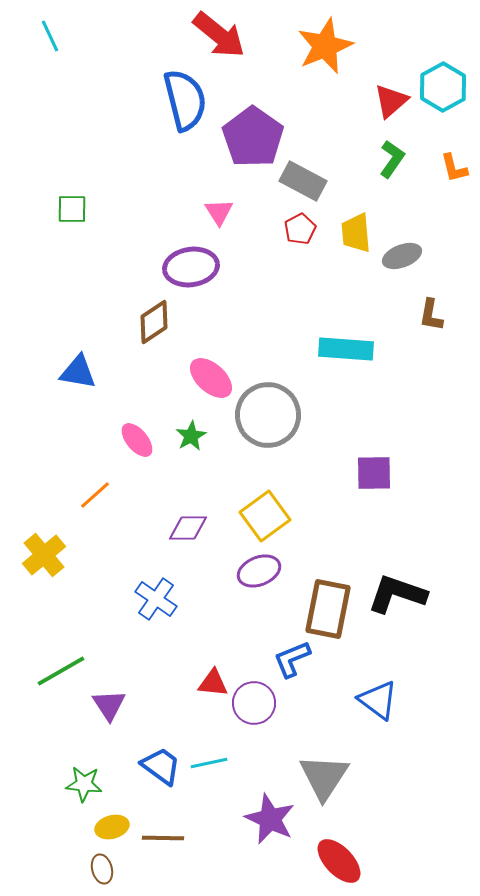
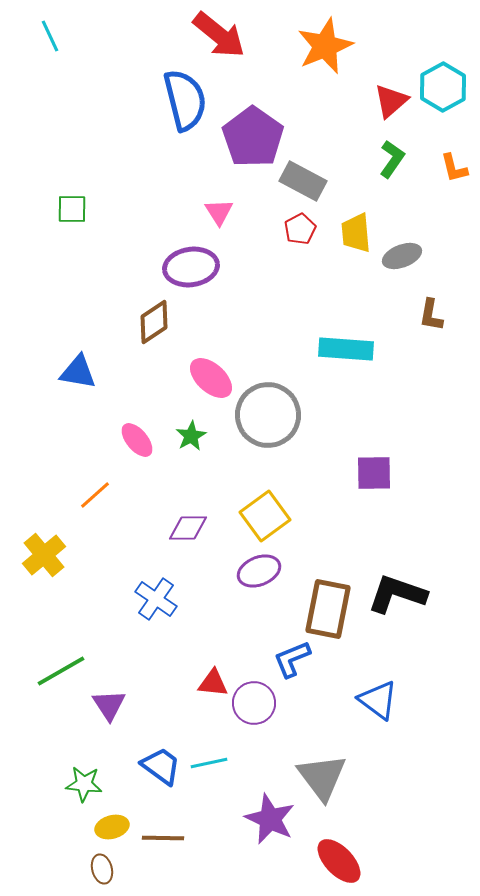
gray triangle at (324, 777): moved 2 px left; rotated 10 degrees counterclockwise
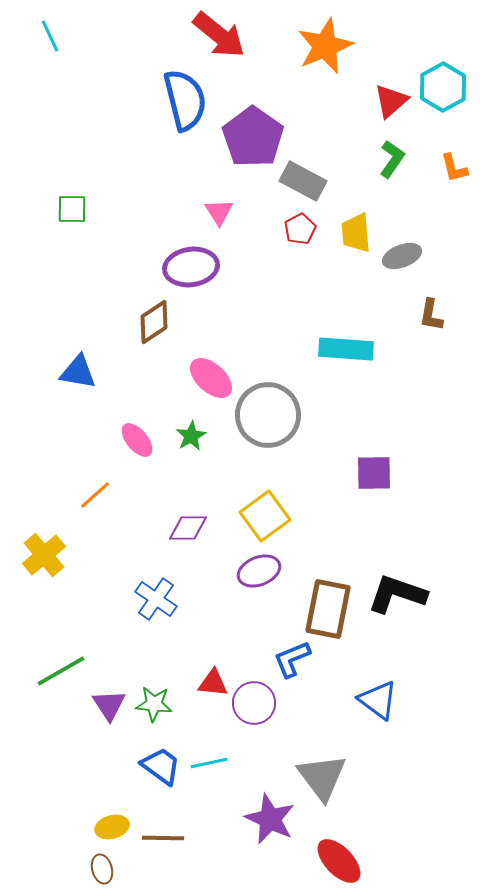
green star at (84, 784): moved 70 px right, 80 px up
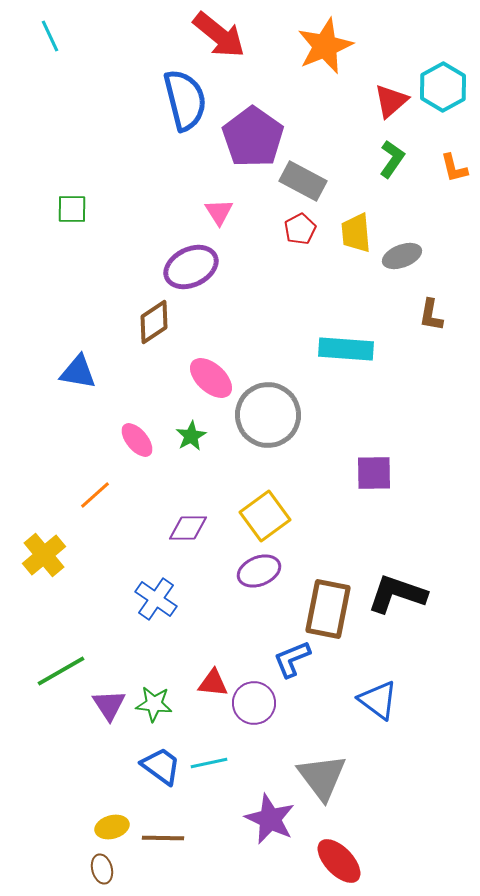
purple ellipse at (191, 267): rotated 18 degrees counterclockwise
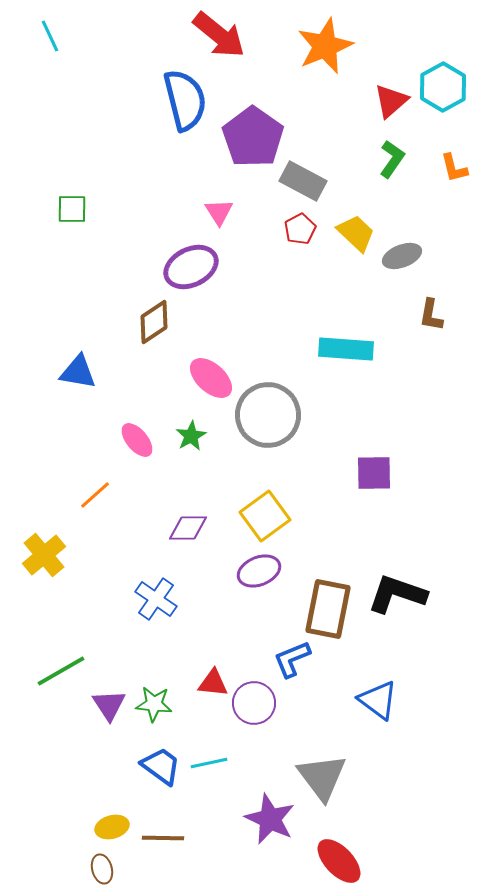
yellow trapezoid at (356, 233): rotated 138 degrees clockwise
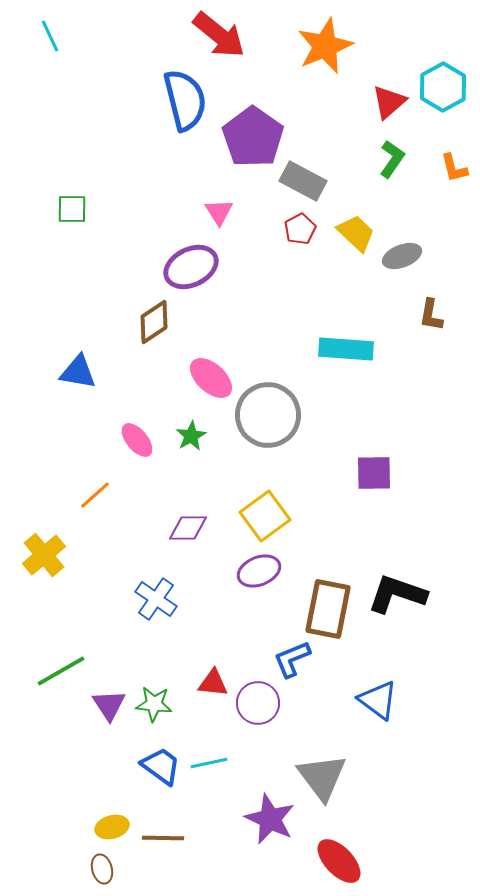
red triangle at (391, 101): moved 2 px left, 1 px down
purple circle at (254, 703): moved 4 px right
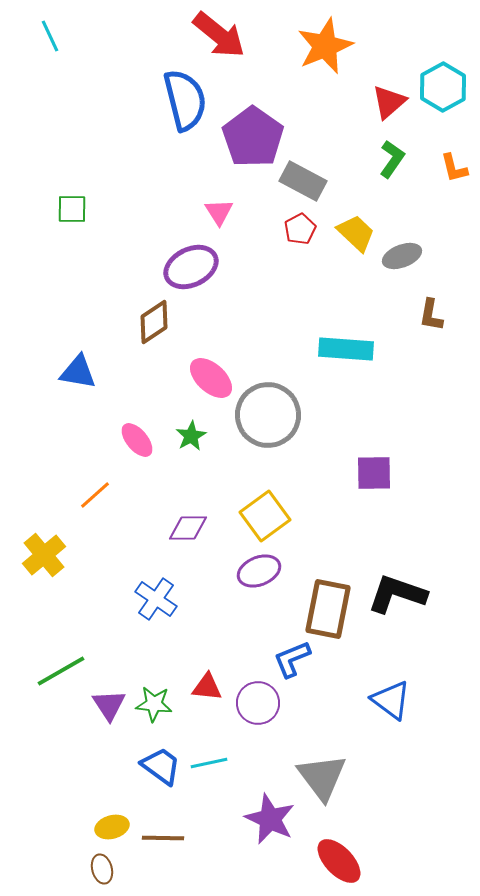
red triangle at (213, 683): moved 6 px left, 4 px down
blue triangle at (378, 700): moved 13 px right
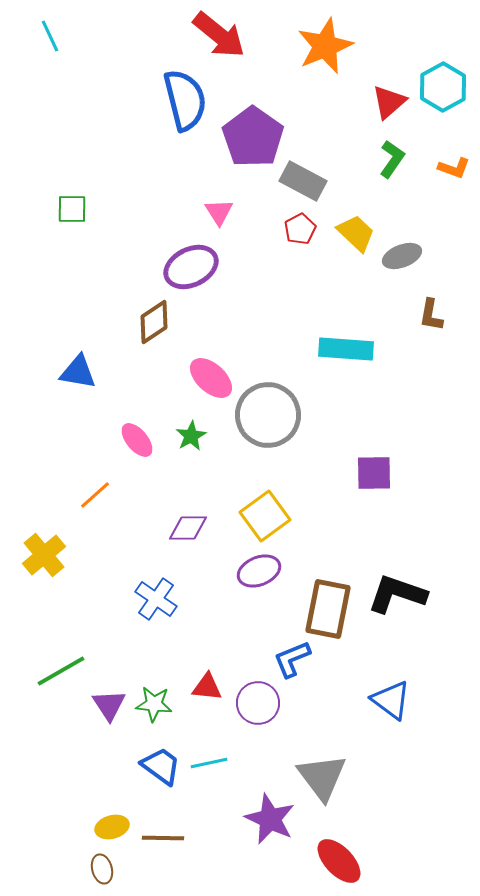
orange L-shape at (454, 168): rotated 56 degrees counterclockwise
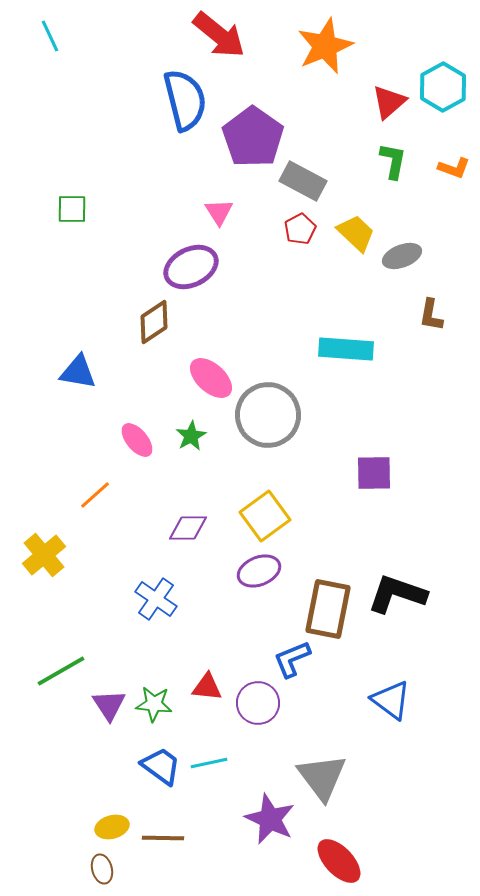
green L-shape at (392, 159): moved 1 px right, 2 px down; rotated 24 degrees counterclockwise
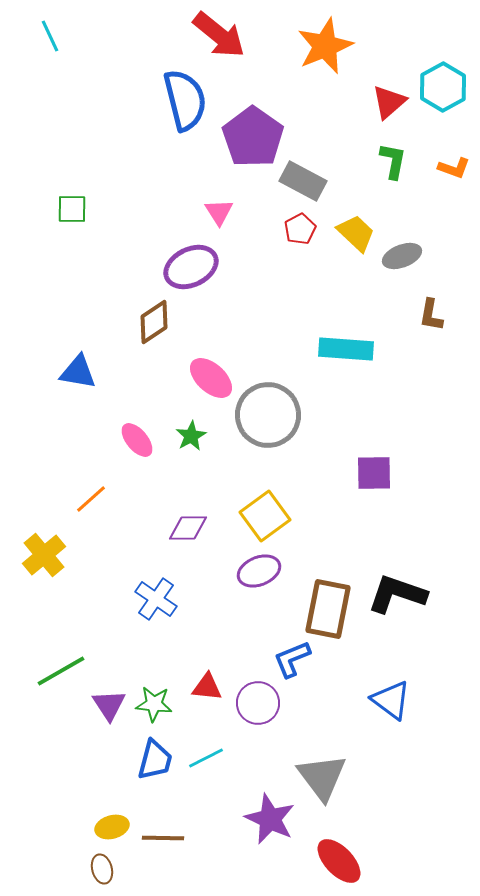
orange line at (95, 495): moved 4 px left, 4 px down
cyan line at (209, 763): moved 3 px left, 5 px up; rotated 15 degrees counterclockwise
blue trapezoid at (161, 766): moved 6 px left, 6 px up; rotated 69 degrees clockwise
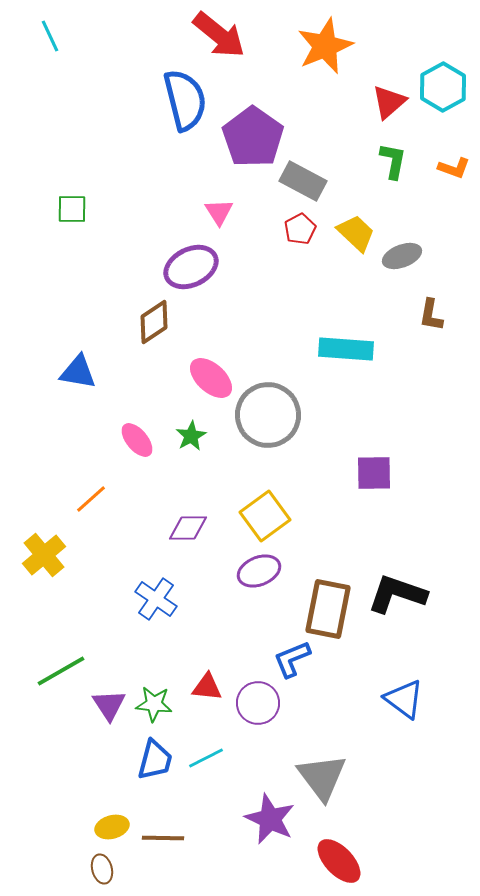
blue triangle at (391, 700): moved 13 px right, 1 px up
